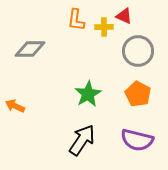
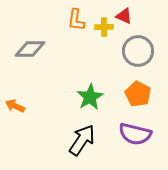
green star: moved 2 px right, 3 px down
purple semicircle: moved 2 px left, 6 px up
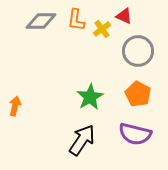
yellow cross: moved 2 px left, 2 px down; rotated 36 degrees counterclockwise
gray diamond: moved 11 px right, 28 px up
orange arrow: rotated 78 degrees clockwise
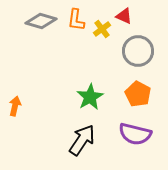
gray diamond: rotated 16 degrees clockwise
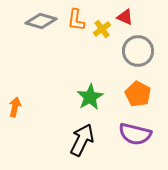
red triangle: moved 1 px right, 1 px down
orange arrow: moved 1 px down
black arrow: rotated 8 degrees counterclockwise
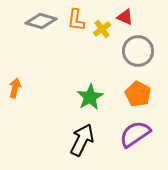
orange arrow: moved 19 px up
purple semicircle: rotated 132 degrees clockwise
